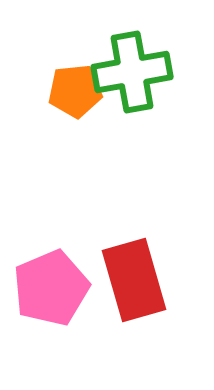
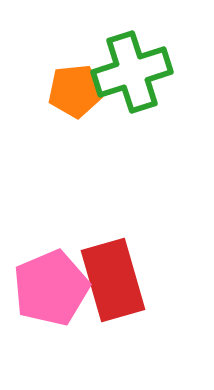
green cross: rotated 8 degrees counterclockwise
red rectangle: moved 21 px left
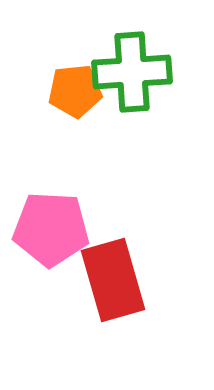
green cross: rotated 14 degrees clockwise
pink pentagon: moved 59 px up; rotated 26 degrees clockwise
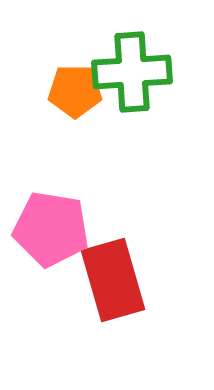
orange pentagon: rotated 6 degrees clockwise
pink pentagon: rotated 6 degrees clockwise
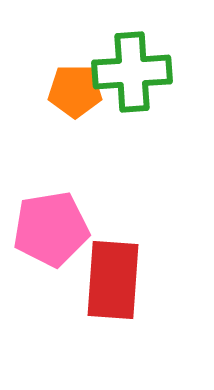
pink pentagon: rotated 18 degrees counterclockwise
red rectangle: rotated 20 degrees clockwise
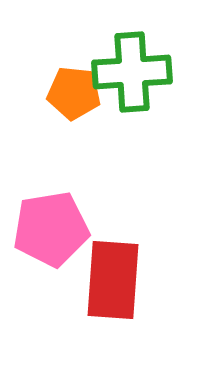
orange pentagon: moved 1 px left, 2 px down; rotated 6 degrees clockwise
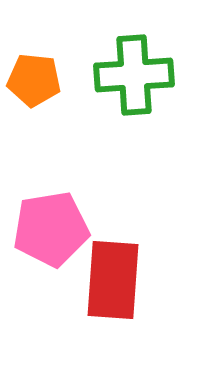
green cross: moved 2 px right, 3 px down
orange pentagon: moved 40 px left, 13 px up
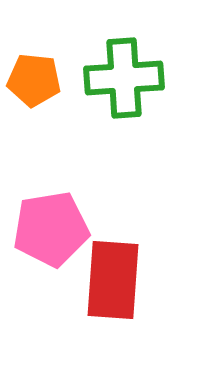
green cross: moved 10 px left, 3 px down
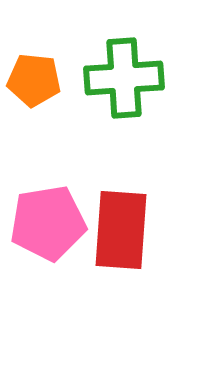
pink pentagon: moved 3 px left, 6 px up
red rectangle: moved 8 px right, 50 px up
